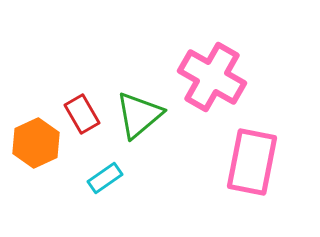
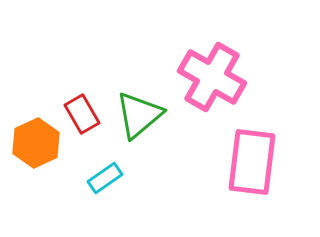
pink rectangle: rotated 4 degrees counterclockwise
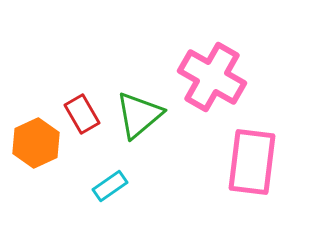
cyan rectangle: moved 5 px right, 8 px down
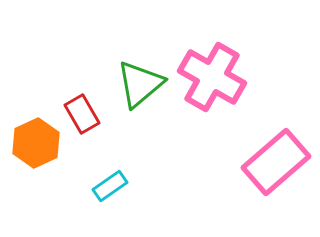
green triangle: moved 1 px right, 31 px up
pink rectangle: moved 24 px right; rotated 42 degrees clockwise
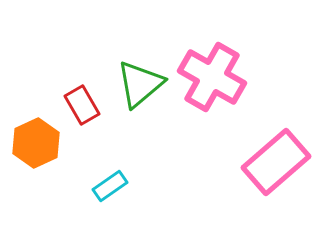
red rectangle: moved 9 px up
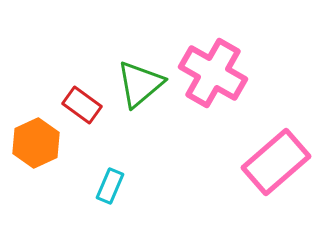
pink cross: moved 1 px right, 4 px up
red rectangle: rotated 24 degrees counterclockwise
cyan rectangle: rotated 32 degrees counterclockwise
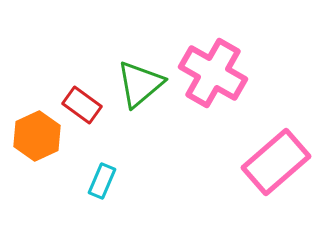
orange hexagon: moved 1 px right, 7 px up
cyan rectangle: moved 8 px left, 5 px up
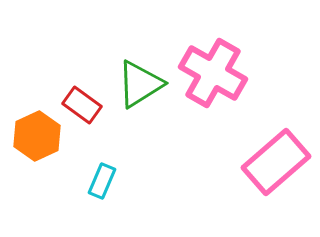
green triangle: rotated 8 degrees clockwise
